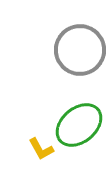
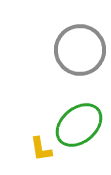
yellow L-shape: rotated 20 degrees clockwise
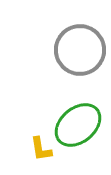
green ellipse: moved 1 px left
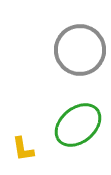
yellow L-shape: moved 18 px left
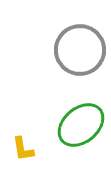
green ellipse: moved 3 px right
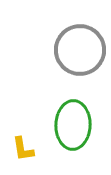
green ellipse: moved 8 px left; rotated 48 degrees counterclockwise
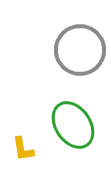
green ellipse: rotated 36 degrees counterclockwise
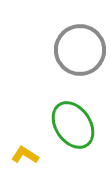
yellow L-shape: moved 2 px right, 6 px down; rotated 132 degrees clockwise
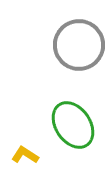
gray circle: moved 1 px left, 5 px up
